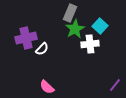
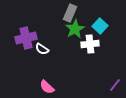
white semicircle: rotated 80 degrees clockwise
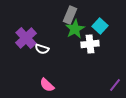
gray rectangle: moved 2 px down
purple cross: rotated 30 degrees counterclockwise
white semicircle: rotated 16 degrees counterclockwise
pink semicircle: moved 2 px up
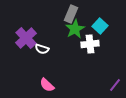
gray rectangle: moved 1 px right, 1 px up
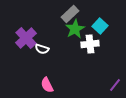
gray rectangle: moved 1 px left; rotated 24 degrees clockwise
pink semicircle: rotated 21 degrees clockwise
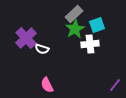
gray rectangle: moved 4 px right
cyan square: moved 3 px left, 1 px up; rotated 28 degrees clockwise
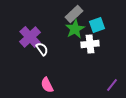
purple cross: moved 4 px right, 1 px up
white semicircle: rotated 144 degrees counterclockwise
purple line: moved 3 px left
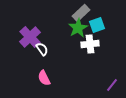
gray rectangle: moved 7 px right, 1 px up
green star: moved 3 px right, 1 px up
pink semicircle: moved 3 px left, 7 px up
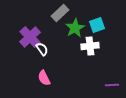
gray rectangle: moved 21 px left
green star: moved 3 px left
white cross: moved 2 px down
purple line: rotated 48 degrees clockwise
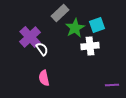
pink semicircle: rotated 14 degrees clockwise
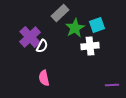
white semicircle: moved 3 px up; rotated 64 degrees clockwise
